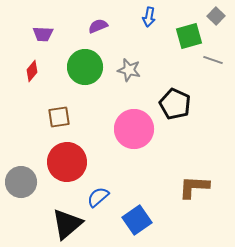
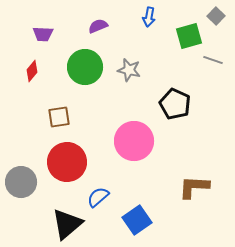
pink circle: moved 12 px down
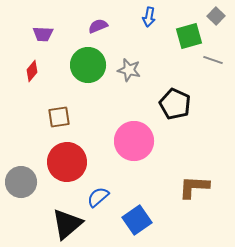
green circle: moved 3 px right, 2 px up
